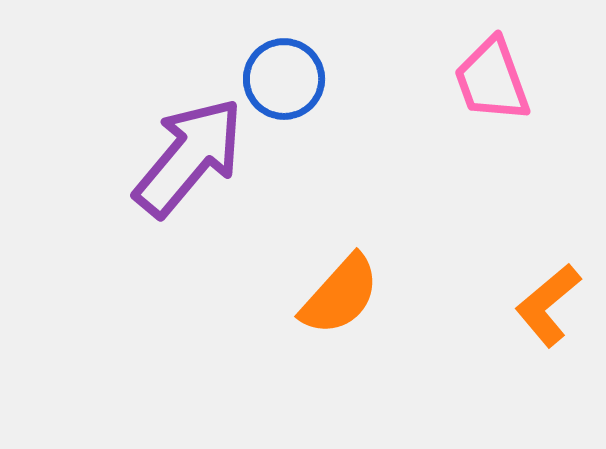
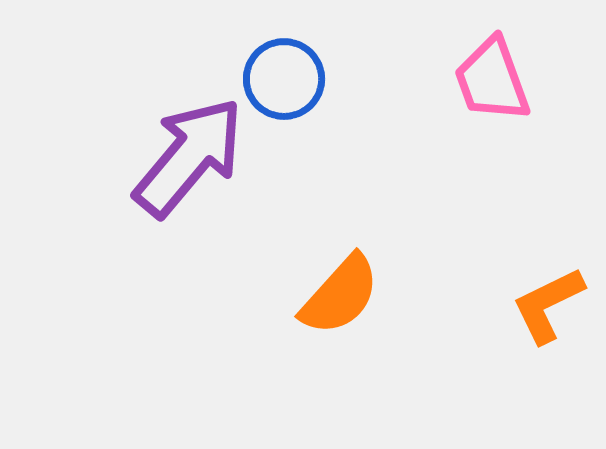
orange L-shape: rotated 14 degrees clockwise
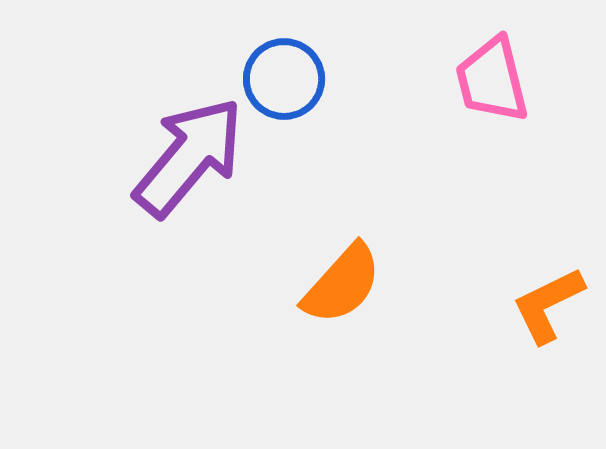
pink trapezoid: rotated 6 degrees clockwise
orange semicircle: moved 2 px right, 11 px up
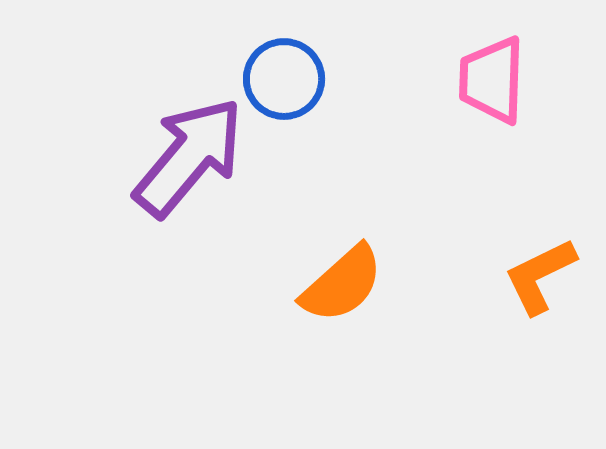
pink trapezoid: rotated 16 degrees clockwise
orange semicircle: rotated 6 degrees clockwise
orange L-shape: moved 8 px left, 29 px up
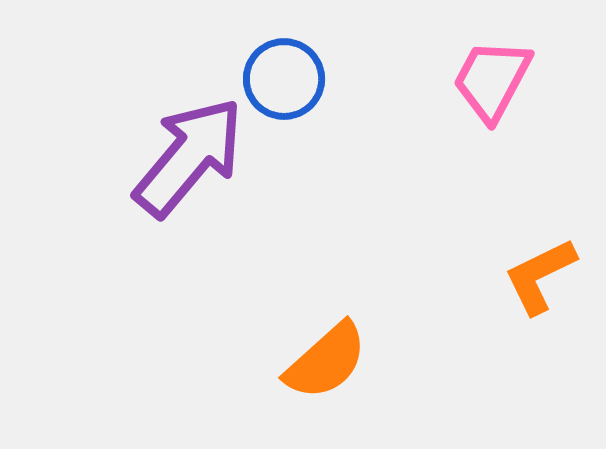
pink trapezoid: rotated 26 degrees clockwise
orange semicircle: moved 16 px left, 77 px down
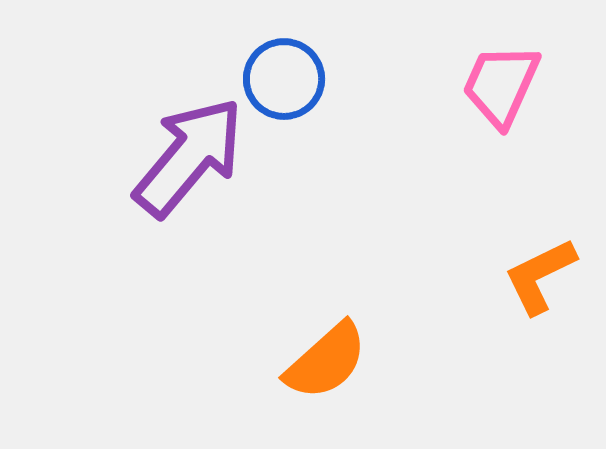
pink trapezoid: moved 9 px right, 5 px down; rotated 4 degrees counterclockwise
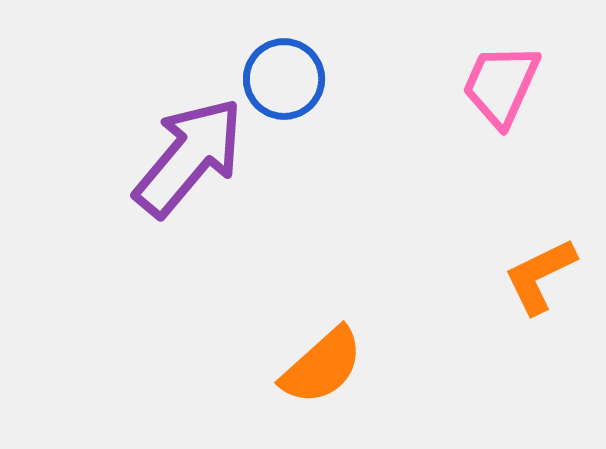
orange semicircle: moved 4 px left, 5 px down
